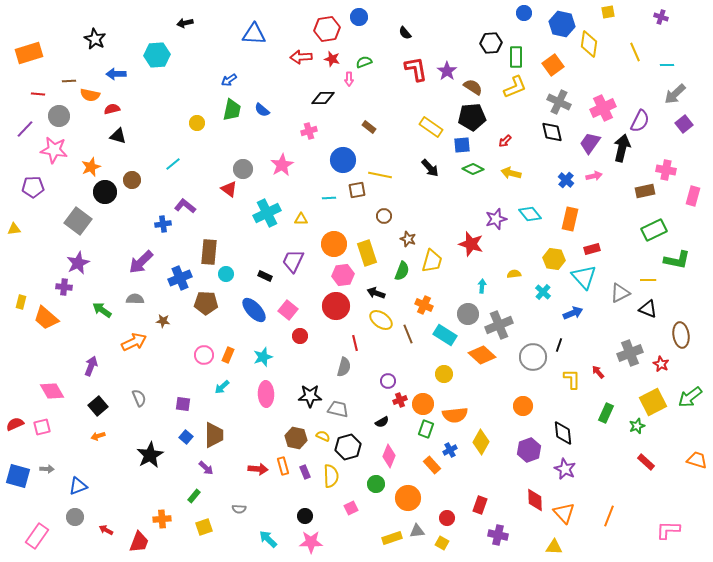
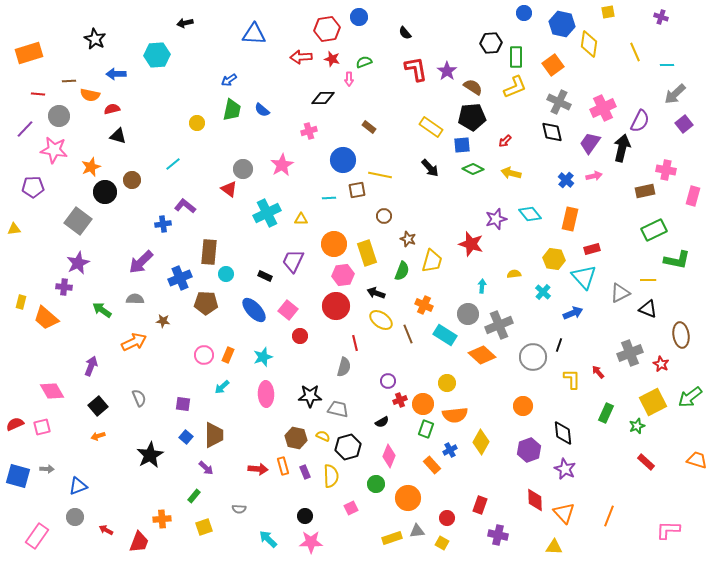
yellow circle at (444, 374): moved 3 px right, 9 px down
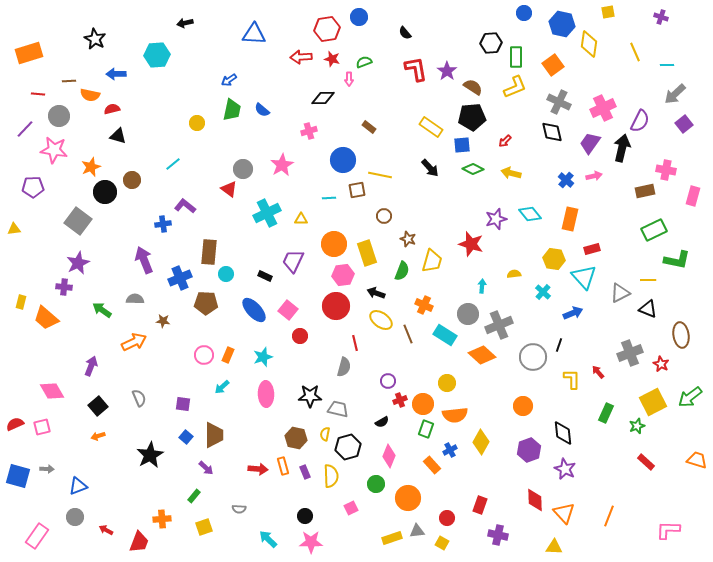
purple arrow at (141, 262): moved 3 px right, 2 px up; rotated 112 degrees clockwise
yellow semicircle at (323, 436): moved 2 px right, 2 px up; rotated 104 degrees counterclockwise
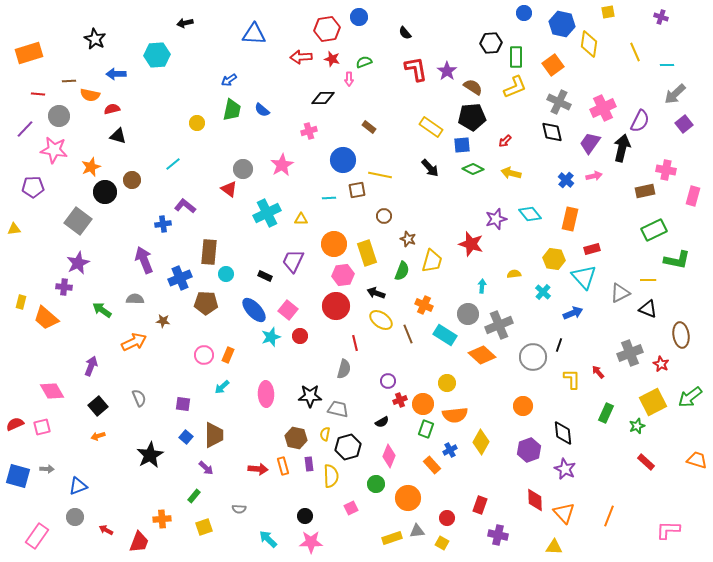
cyan star at (263, 357): moved 8 px right, 20 px up
gray semicircle at (344, 367): moved 2 px down
purple rectangle at (305, 472): moved 4 px right, 8 px up; rotated 16 degrees clockwise
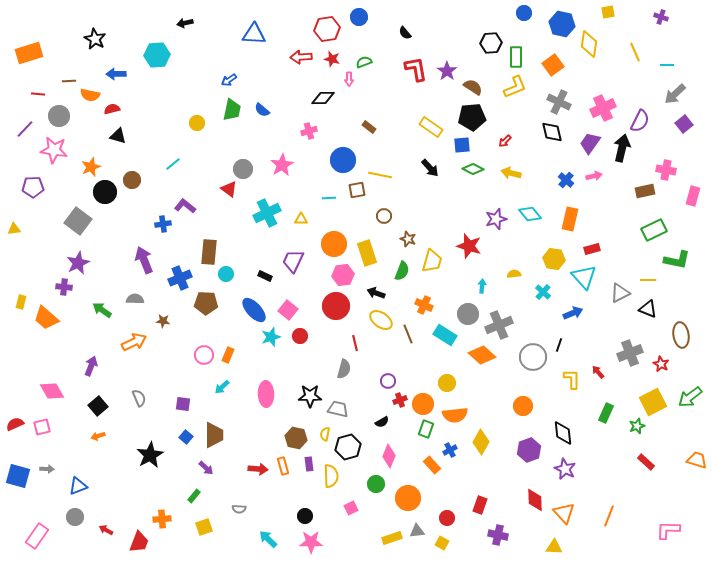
red star at (471, 244): moved 2 px left, 2 px down
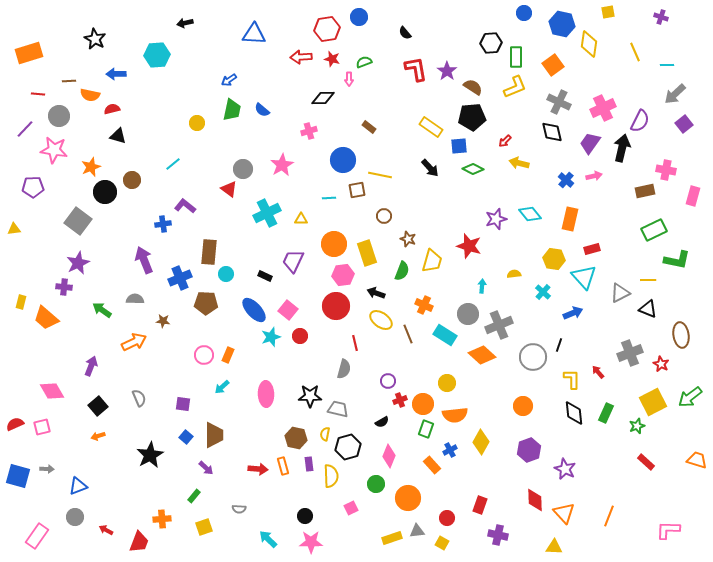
blue square at (462, 145): moved 3 px left, 1 px down
yellow arrow at (511, 173): moved 8 px right, 10 px up
black diamond at (563, 433): moved 11 px right, 20 px up
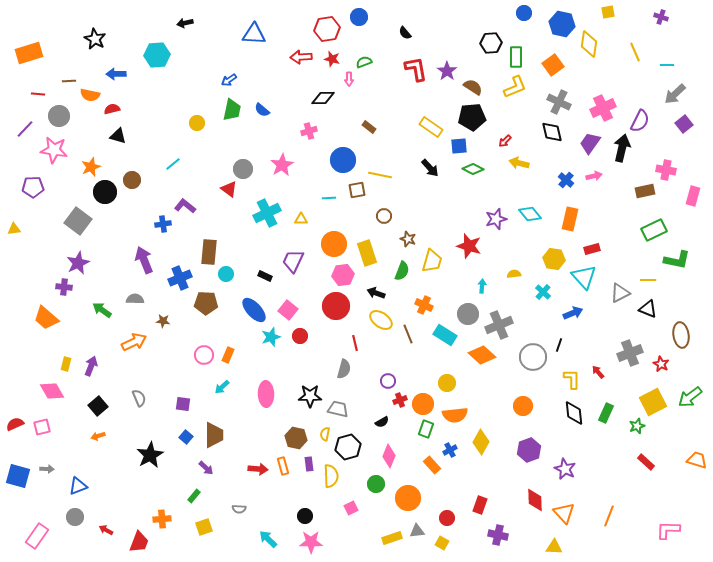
yellow rectangle at (21, 302): moved 45 px right, 62 px down
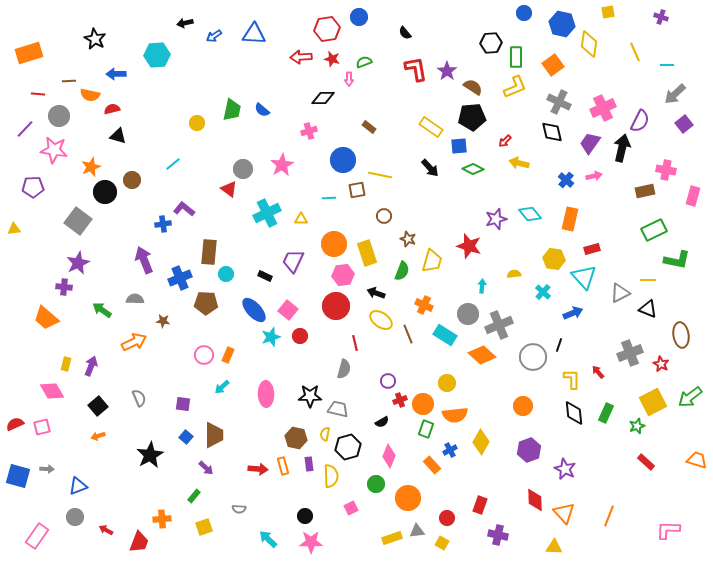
blue arrow at (229, 80): moved 15 px left, 44 px up
purple L-shape at (185, 206): moved 1 px left, 3 px down
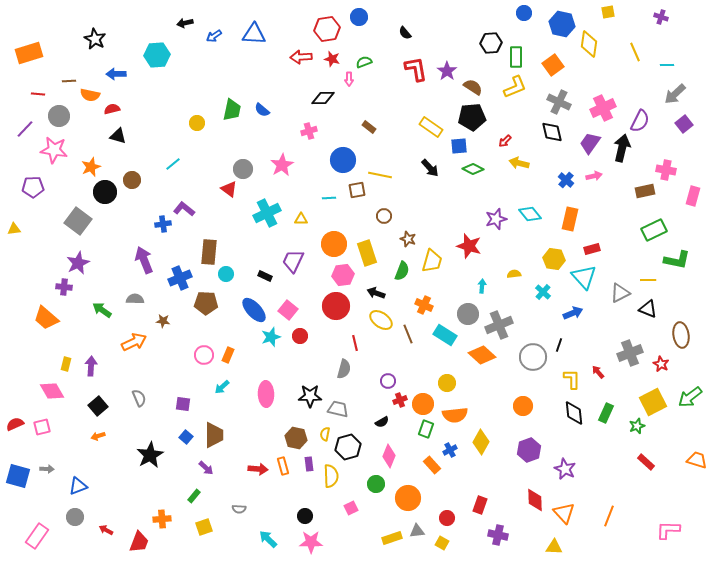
purple arrow at (91, 366): rotated 18 degrees counterclockwise
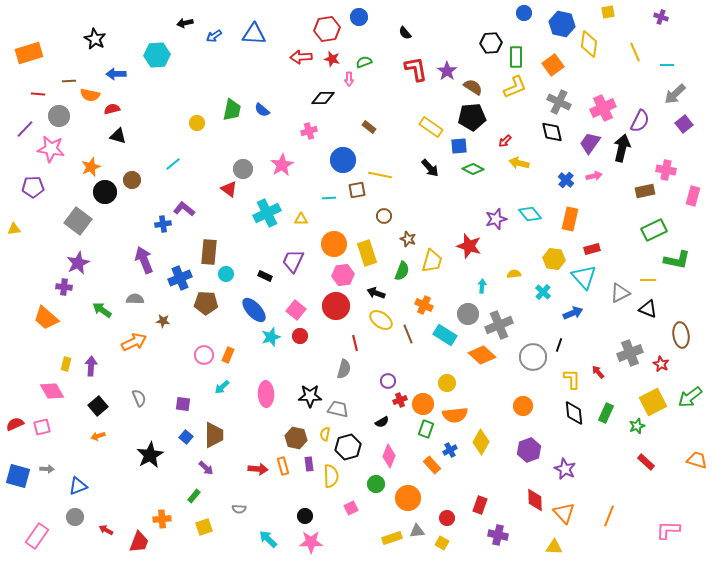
pink star at (54, 150): moved 3 px left, 1 px up
pink square at (288, 310): moved 8 px right
